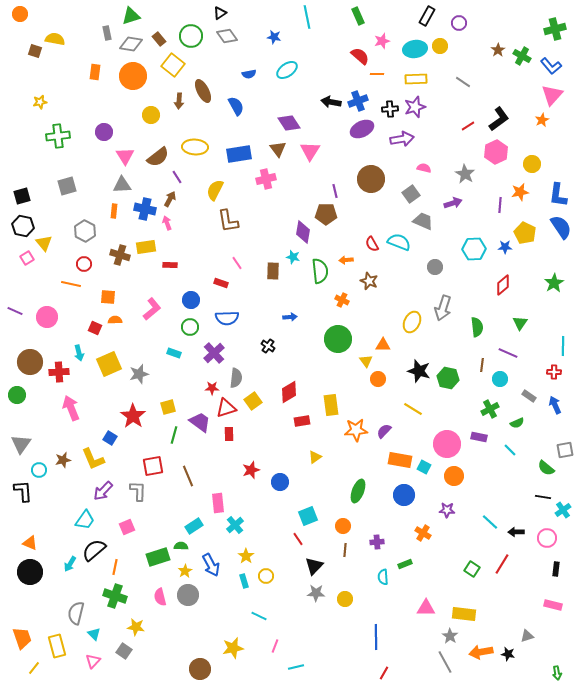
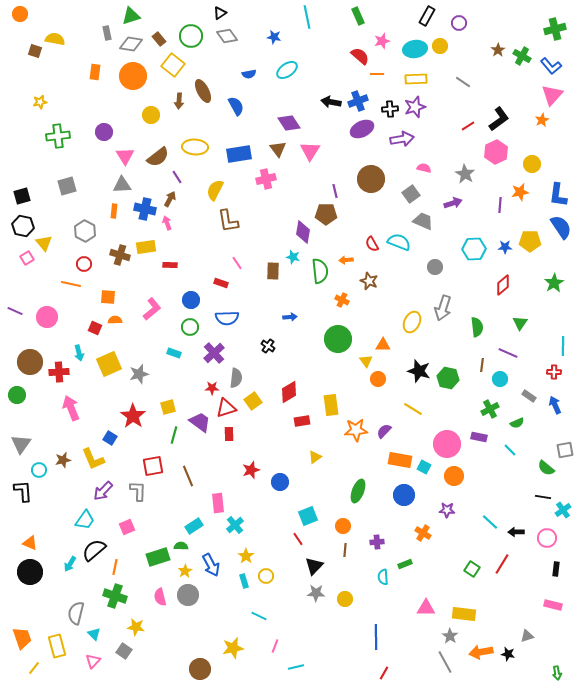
yellow pentagon at (525, 233): moved 5 px right, 8 px down; rotated 25 degrees counterclockwise
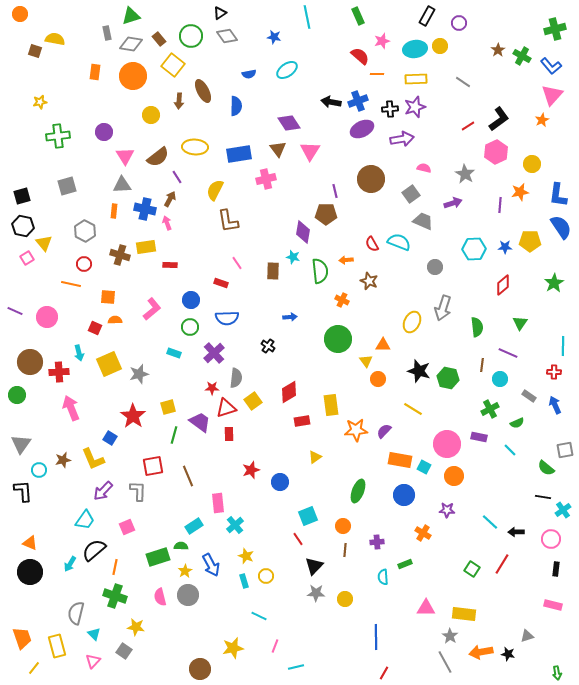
blue semicircle at (236, 106): rotated 30 degrees clockwise
pink circle at (547, 538): moved 4 px right, 1 px down
yellow star at (246, 556): rotated 14 degrees counterclockwise
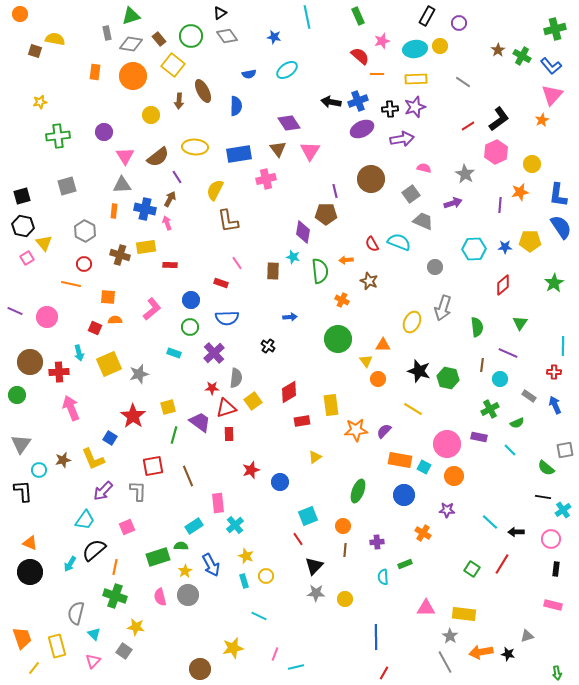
pink line at (275, 646): moved 8 px down
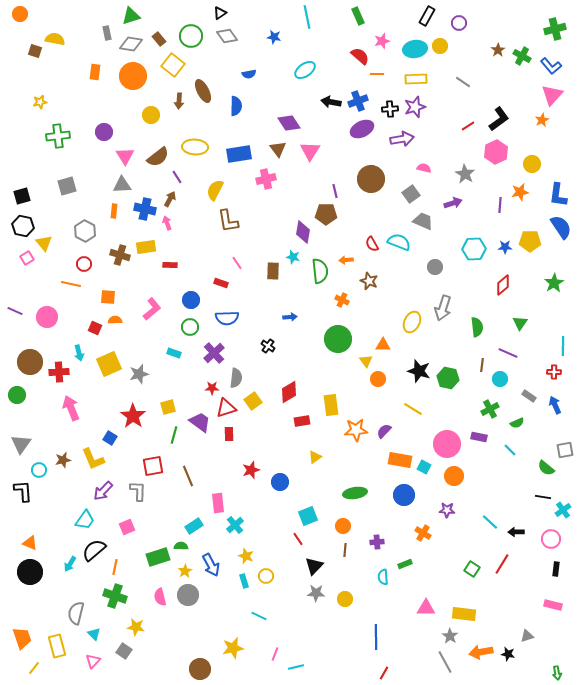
cyan ellipse at (287, 70): moved 18 px right
green ellipse at (358, 491): moved 3 px left, 2 px down; rotated 60 degrees clockwise
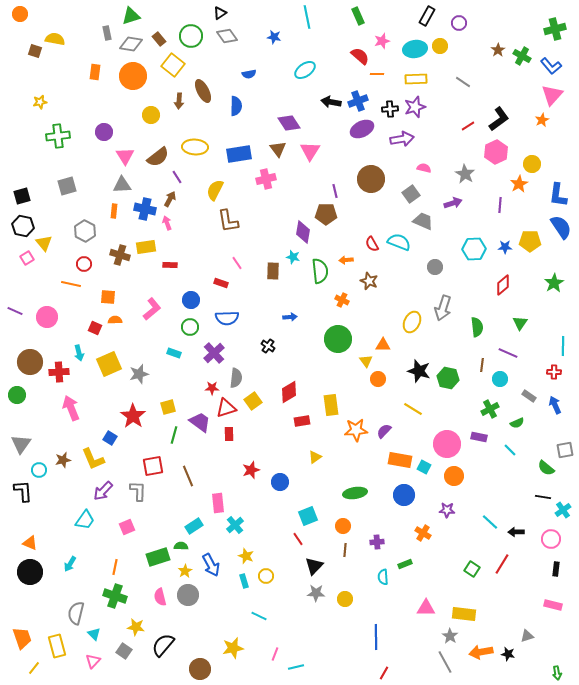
orange star at (520, 192): moved 1 px left, 8 px up; rotated 18 degrees counterclockwise
black semicircle at (94, 550): moved 69 px right, 95 px down; rotated 10 degrees counterclockwise
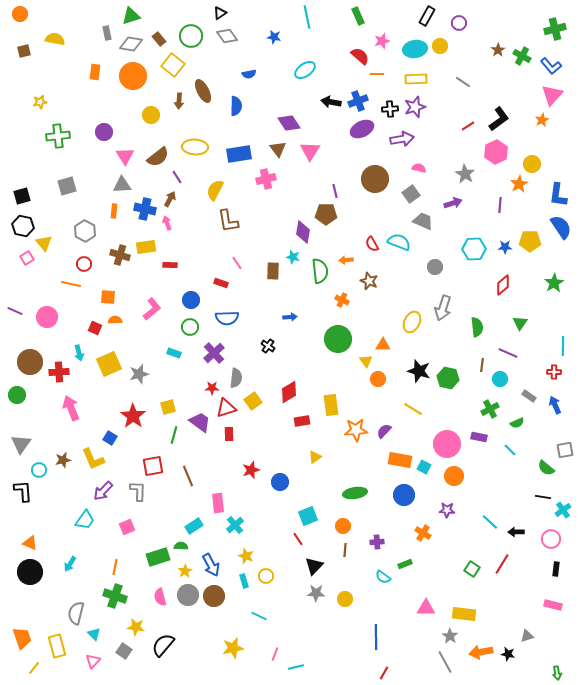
brown square at (35, 51): moved 11 px left; rotated 32 degrees counterclockwise
pink semicircle at (424, 168): moved 5 px left
brown circle at (371, 179): moved 4 px right
cyan semicircle at (383, 577): rotated 49 degrees counterclockwise
brown circle at (200, 669): moved 14 px right, 73 px up
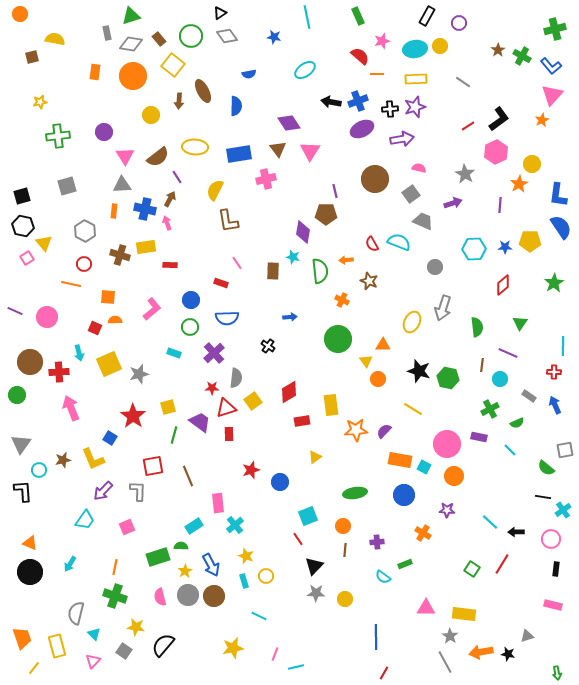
brown square at (24, 51): moved 8 px right, 6 px down
